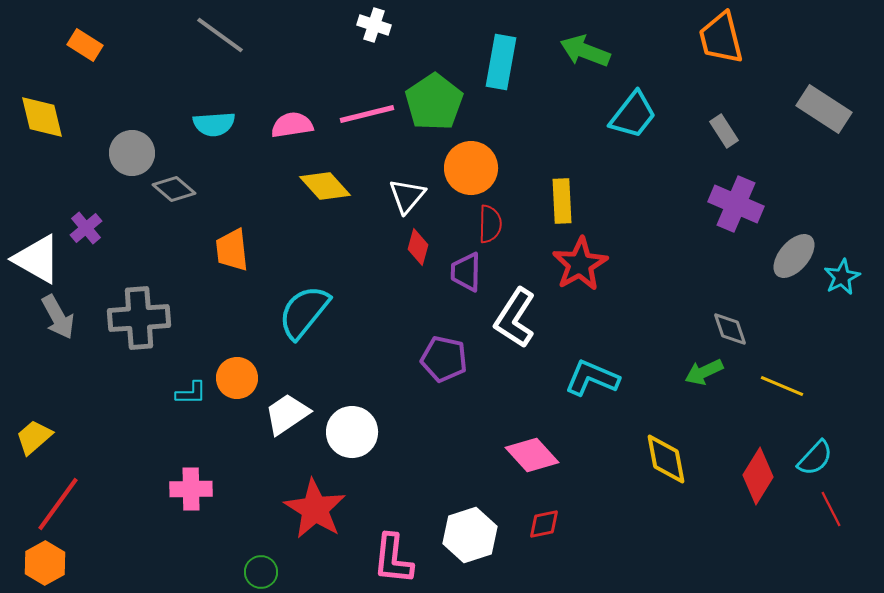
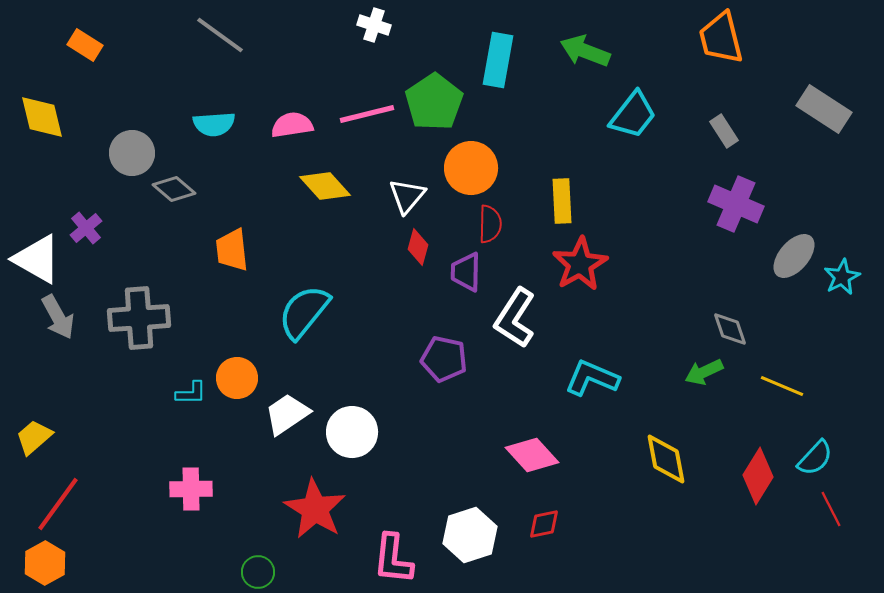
cyan rectangle at (501, 62): moved 3 px left, 2 px up
green circle at (261, 572): moved 3 px left
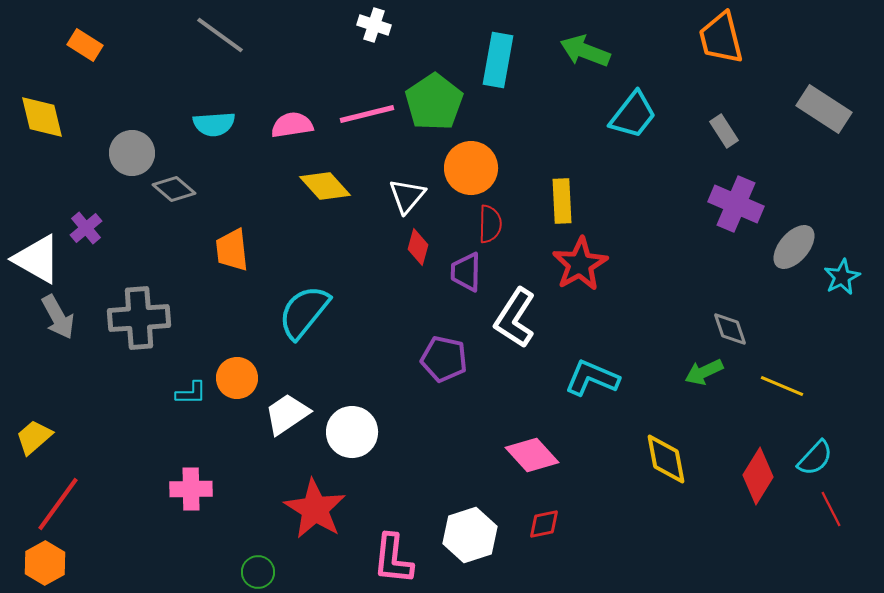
gray ellipse at (794, 256): moved 9 px up
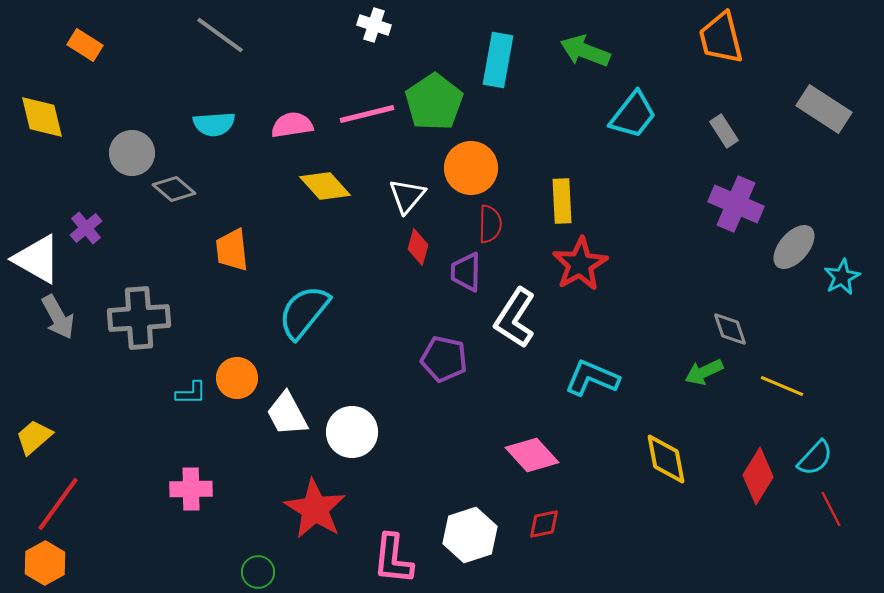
white trapezoid at (287, 414): rotated 84 degrees counterclockwise
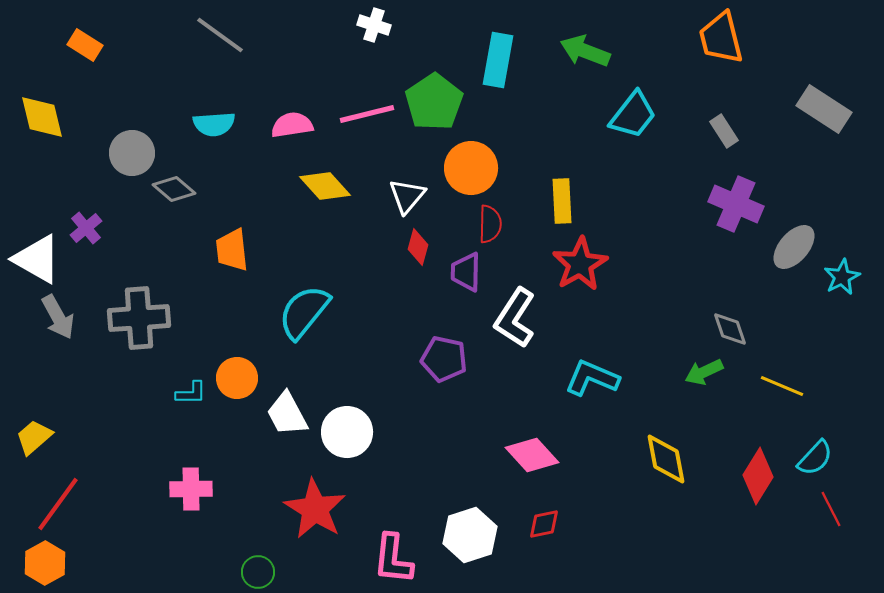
white circle at (352, 432): moved 5 px left
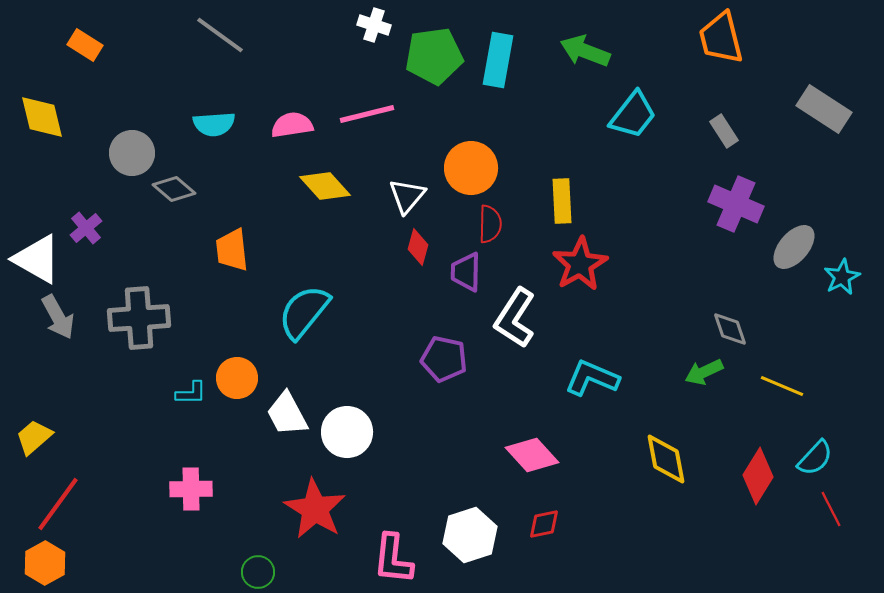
green pentagon at (434, 102): moved 46 px up; rotated 26 degrees clockwise
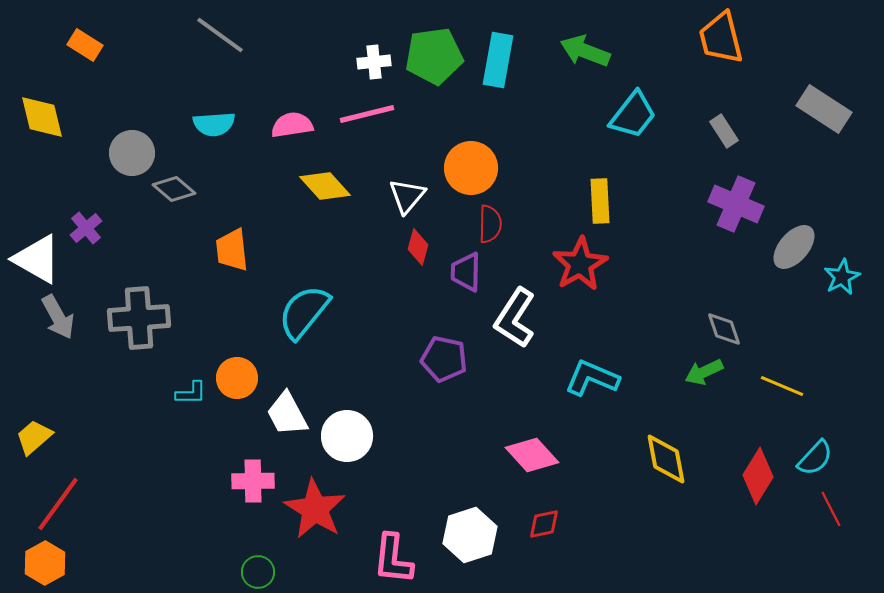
white cross at (374, 25): moved 37 px down; rotated 24 degrees counterclockwise
yellow rectangle at (562, 201): moved 38 px right
gray diamond at (730, 329): moved 6 px left
white circle at (347, 432): moved 4 px down
pink cross at (191, 489): moved 62 px right, 8 px up
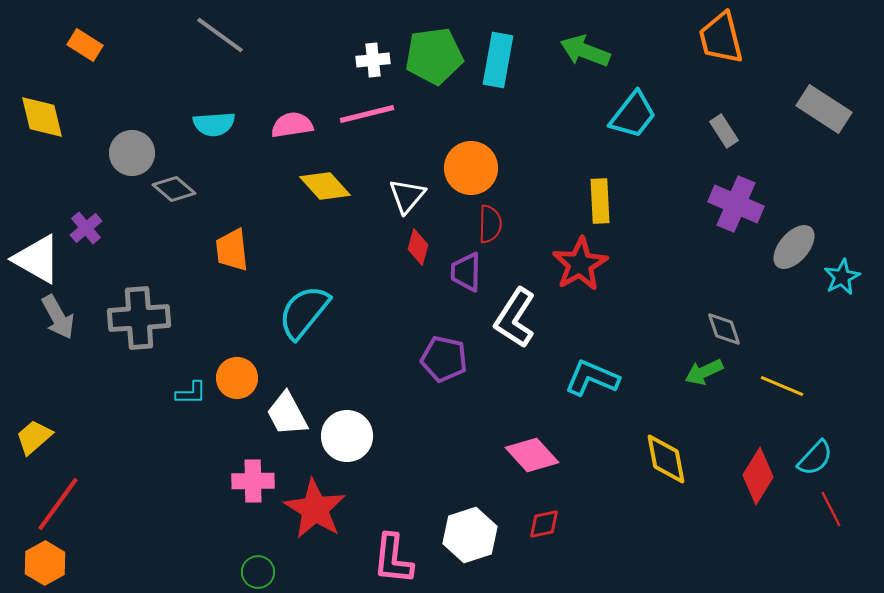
white cross at (374, 62): moved 1 px left, 2 px up
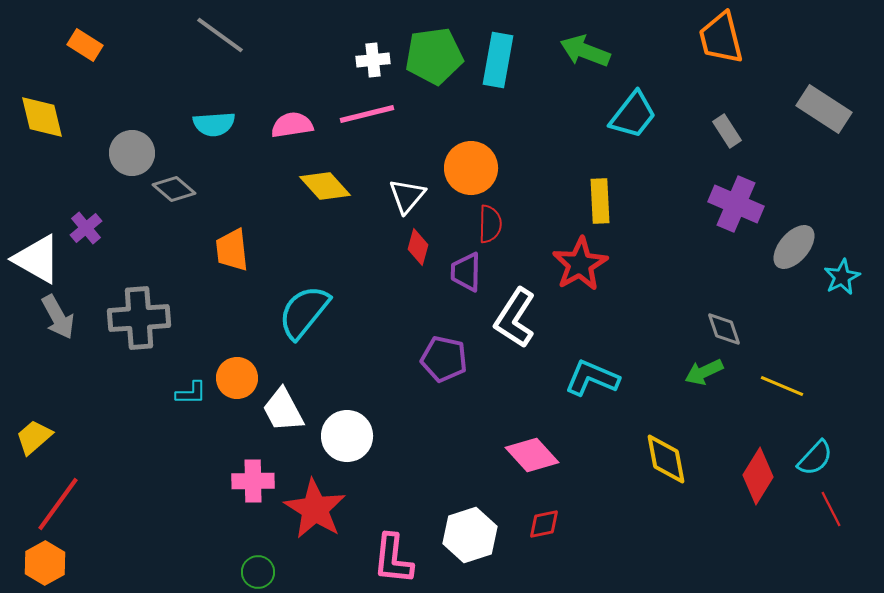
gray rectangle at (724, 131): moved 3 px right
white trapezoid at (287, 414): moved 4 px left, 4 px up
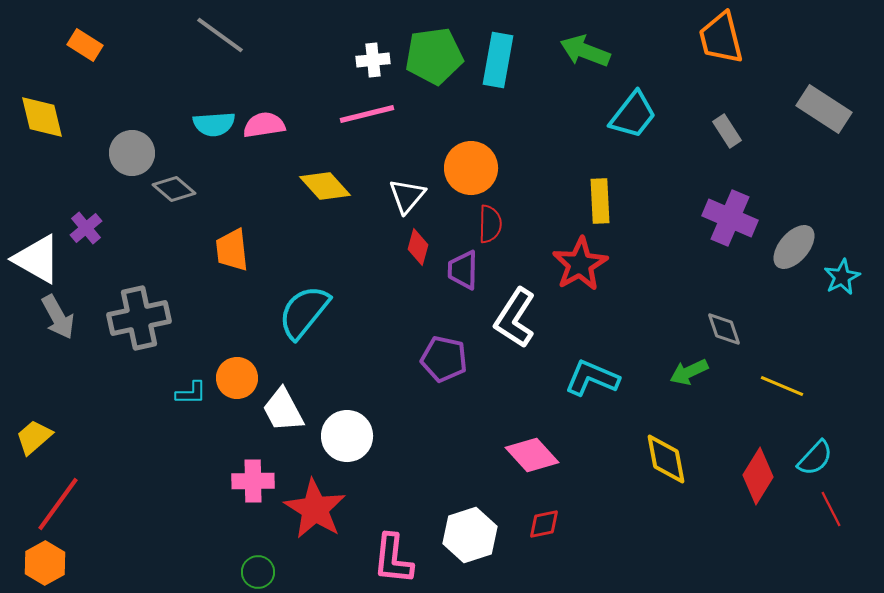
pink semicircle at (292, 125): moved 28 px left
purple cross at (736, 204): moved 6 px left, 14 px down
purple trapezoid at (466, 272): moved 3 px left, 2 px up
gray cross at (139, 318): rotated 8 degrees counterclockwise
green arrow at (704, 372): moved 15 px left
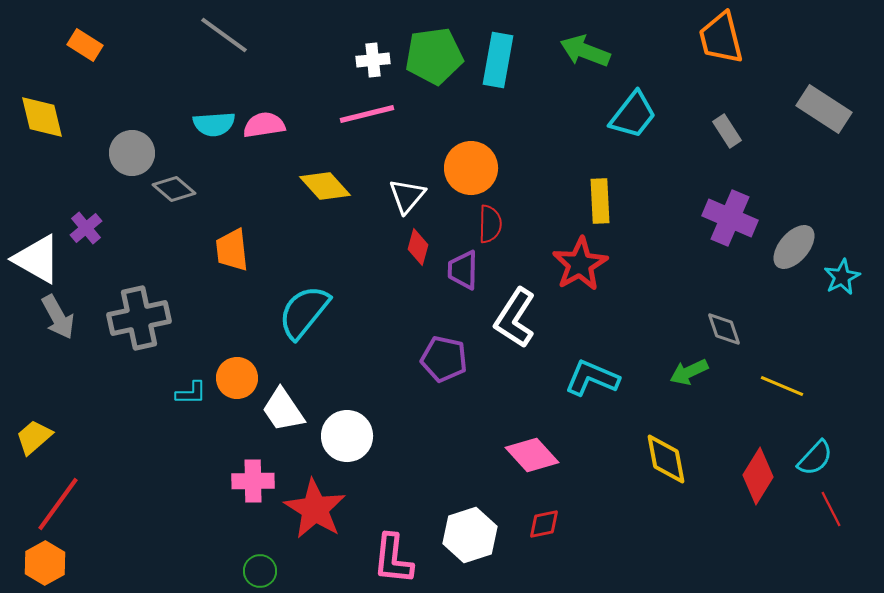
gray line at (220, 35): moved 4 px right
white trapezoid at (283, 410): rotated 6 degrees counterclockwise
green circle at (258, 572): moved 2 px right, 1 px up
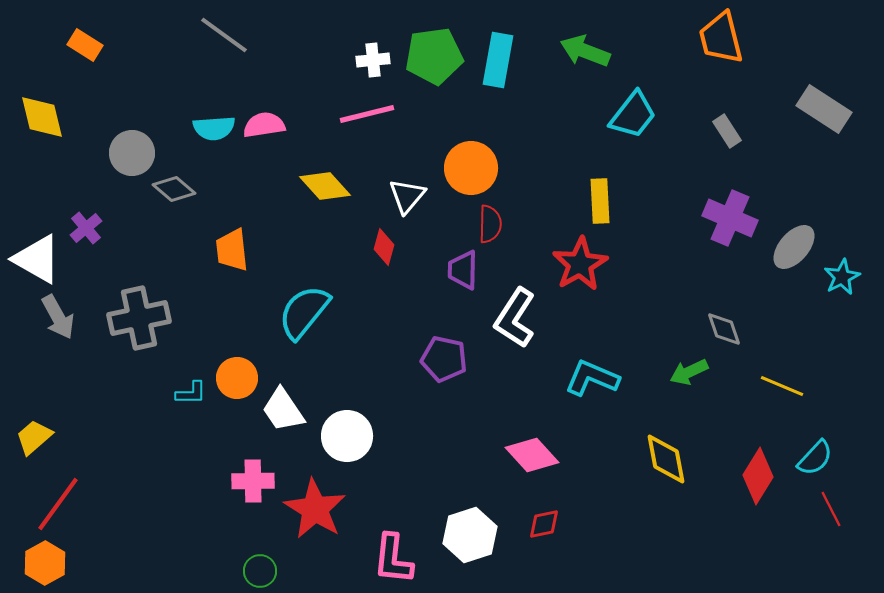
cyan semicircle at (214, 124): moved 4 px down
red diamond at (418, 247): moved 34 px left
